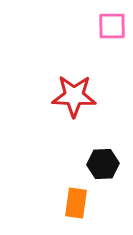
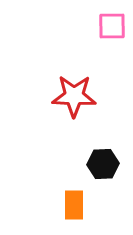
orange rectangle: moved 2 px left, 2 px down; rotated 8 degrees counterclockwise
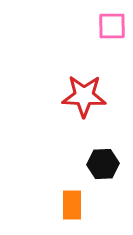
red star: moved 10 px right
orange rectangle: moved 2 px left
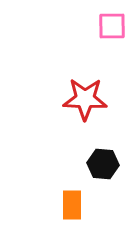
red star: moved 1 px right, 3 px down
black hexagon: rotated 8 degrees clockwise
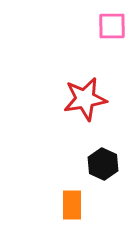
red star: rotated 12 degrees counterclockwise
black hexagon: rotated 20 degrees clockwise
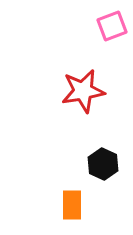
pink square: rotated 20 degrees counterclockwise
red star: moved 2 px left, 8 px up
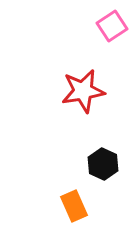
pink square: rotated 12 degrees counterclockwise
orange rectangle: moved 2 px right, 1 px down; rotated 24 degrees counterclockwise
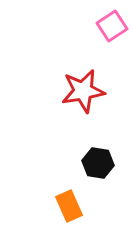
black hexagon: moved 5 px left, 1 px up; rotated 16 degrees counterclockwise
orange rectangle: moved 5 px left
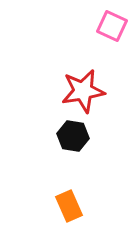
pink square: rotated 32 degrees counterclockwise
black hexagon: moved 25 px left, 27 px up
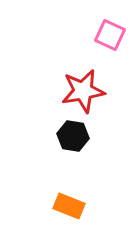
pink square: moved 2 px left, 9 px down
orange rectangle: rotated 44 degrees counterclockwise
